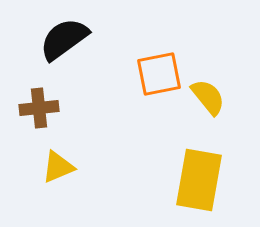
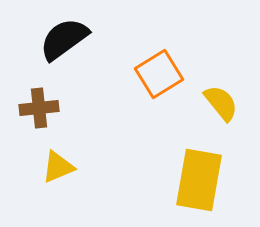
orange square: rotated 21 degrees counterclockwise
yellow semicircle: moved 13 px right, 6 px down
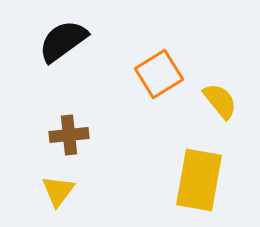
black semicircle: moved 1 px left, 2 px down
yellow semicircle: moved 1 px left, 2 px up
brown cross: moved 30 px right, 27 px down
yellow triangle: moved 24 px down; rotated 30 degrees counterclockwise
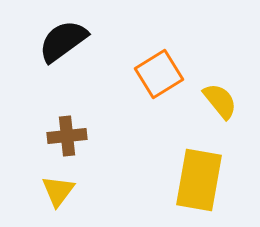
brown cross: moved 2 px left, 1 px down
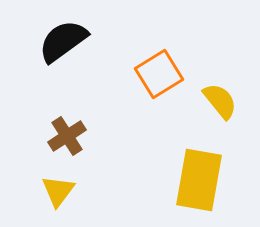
brown cross: rotated 27 degrees counterclockwise
